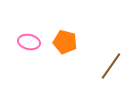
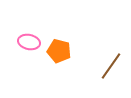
orange pentagon: moved 6 px left, 9 px down
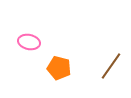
orange pentagon: moved 17 px down
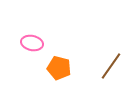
pink ellipse: moved 3 px right, 1 px down
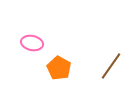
orange pentagon: rotated 15 degrees clockwise
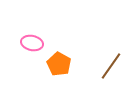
orange pentagon: moved 4 px up
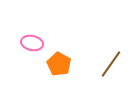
brown line: moved 2 px up
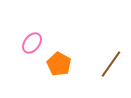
pink ellipse: rotated 65 degrees counterclockwise
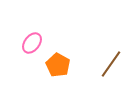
orange pentagon: moved 1 px left, 1 px down
